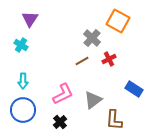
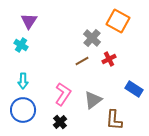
purple triangle: moved 1 px left, 2 px down
pink L-shape: rotated 30 degrees counterclockwise
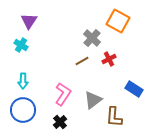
brown L-shape: moved 3 px up
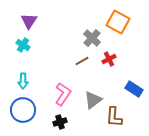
orange square: moved 1 px down
cyan cross: moved 2 px right
black cross: rotated 24 degrees clockwise
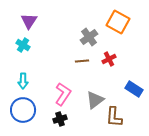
gray cross: moved 3 px left, 1 px up; rotated 12 degrees clockwise
brown line: rotated 24 degrees clockwise
gray triangle: moved 2 px right
black cross: moved 3 px up
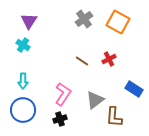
gray cross: moved 5 px left, 18 px up
brown line: rotated 40 degrees clockwise
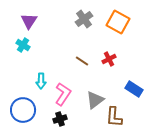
cyan arrow: moved 18 px right
